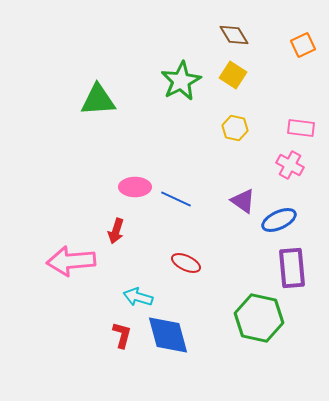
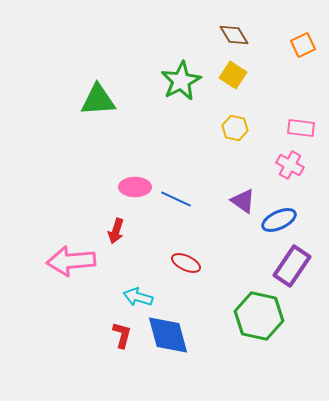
purple rectangle: moved 2 px up; rotated 39 degrees clockwise
green hexagon: moved 2 px up
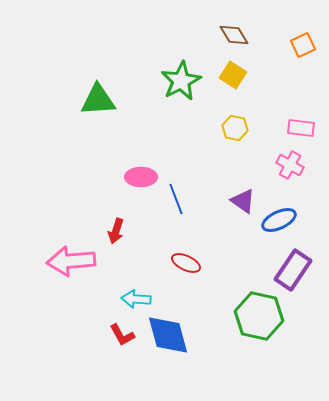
pink ellipse: moved 6 px right, 10 px up
blue line: rotated 44 degrees clockwise
purple rectangle: moved 1 px right, 4 px down
cyan arrow: moved 2 px left, 2 px down; rotated 12 degrees counterclockwise
red L-shape: rotated 136 degrees clockwise
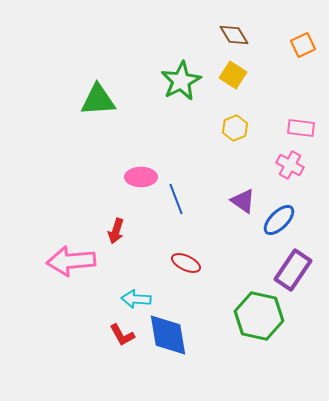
yellow hexagon: rotated 25 degrees clockwise
blue ellipse: rotated 20 degrees counterclockwise
blue diamond: rotated 6 degrees clockwise
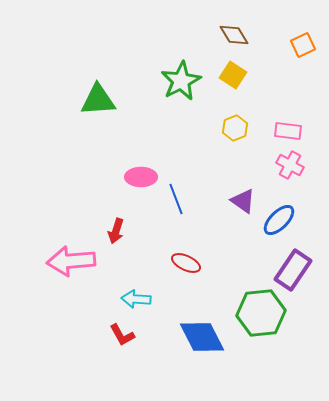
pink rectangle: moved 13 px left, 3 px down
green hexagon: moved 2 px right, 3 px up; rotated 18 degrees counterclockwise
blue diamond: moved 34 px right, 2 px down; rotated 18 degrees counterclockwise
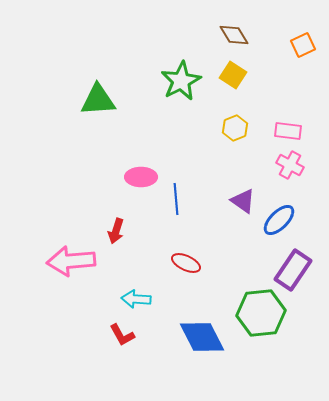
blue line: rotated 16 degrees clockwise
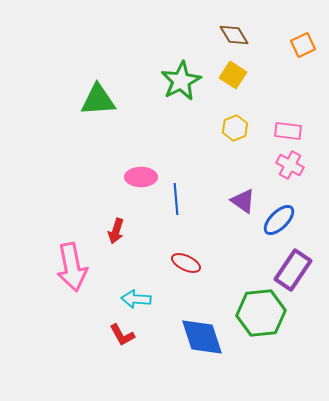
pink arrow: moved 1 px right, 6 px down; rotated 96 degrees counterclockwise
blue diamond: rotated 9 degrees clockwise
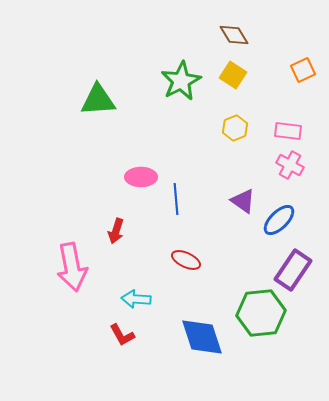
orange square: moved 25 px down
red ellipse: moved 3 px up
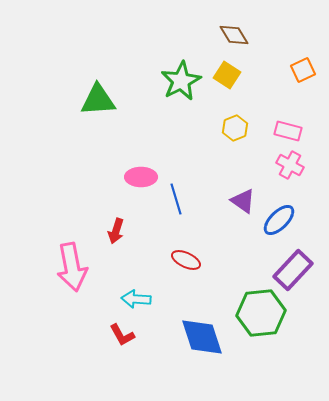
yellow square: moved 6 px left
pink rectangle: rotated 8 degrees clockwise
blue line: rotated 12 degrees counterclockwise
purple rectangle: rotated 9 degrees clockwise
